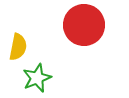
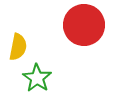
green star: rotated 16 degrees counterclockwise
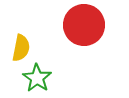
yellow semicircle: moved 3 px right, 1 px down
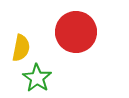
red circle: moved 8 px left, 7 px down
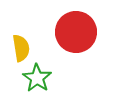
yellow semicircle: rotated 20 degrees counterclockwise
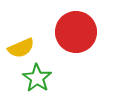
yellow semicircle: rotated 76 degrees clockwise
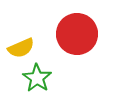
red circle: moved 1 px right, 2 px down
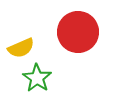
red circle: moved 1 px right, 2 px up
